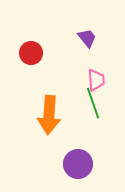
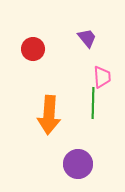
red circle: moved 2 px right, 4 px up
pink trapezoid: moved 6 px right, 3 px up
green line: rotated 20 degrees clockwise
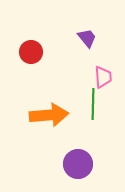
red circle: moved 2 px left, 3 px down
pink trapezoid: moved 1 px right
green line: moved 1 px down
orange arrow: rotated 99 degrees counterclockwise
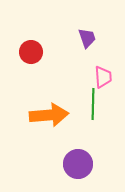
purple trapezoid: rotated 20 degrees clockwise
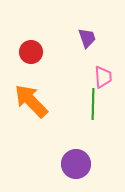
orange arrow: moved 18 px left, 14 px up; rotated 129 degrees counterclockwise
purple circle: moved 2 px left
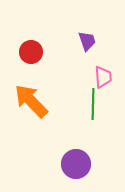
purple trapezoid: moved 3 px down
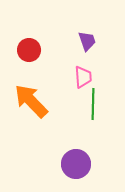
red circle: moved 2 px left, 2 px up
pink trapezoid: moved 20 px left
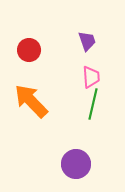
pink trapezoid: moved 8 px right
green line: rotated 12 degrees clockwise
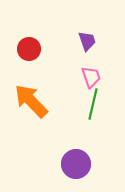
red circle: moved 1 px up
pink trapezoid: rotated 15 degrees counterclockwise
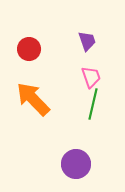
orange arrow: moved 2 px right, 2 px up
